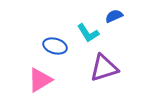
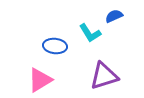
cyan L-shape: moved 2 px right
blue ellipse: rotated 10 degrees counterclockwise
purple triangle: moved 8 px down
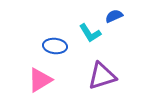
purple triangle: moved 2 px left
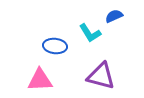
purple triangle: moved 1 px left; rotated 32 degrees clockwise
pink triangle: rotated 28 degrees clockwise
